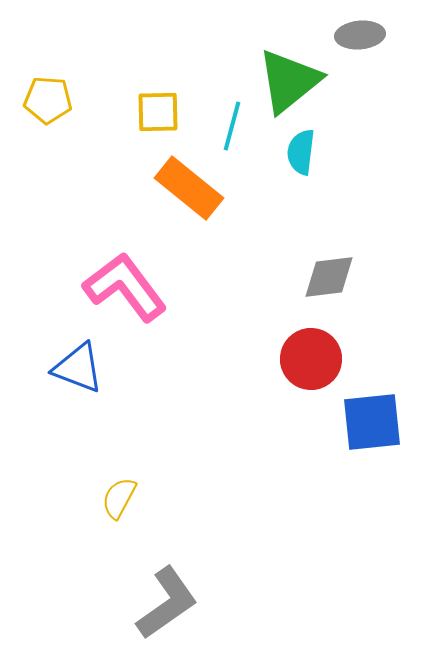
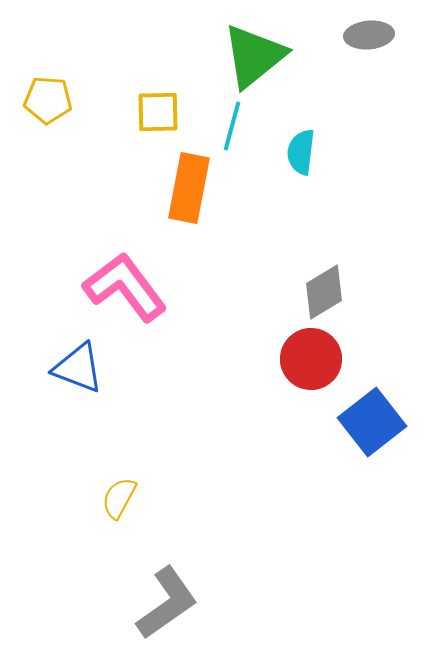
gray ellipse: moved 9 px right
green triangle: moved 35 px left, 25 px up
orange rectangle: rotated 62 degrees clockwise
gray diamond: moved 5 px left, 15 px down; rotated 24 degrees counterclockwise
blue square: rotated 32 degrees counterclockwise
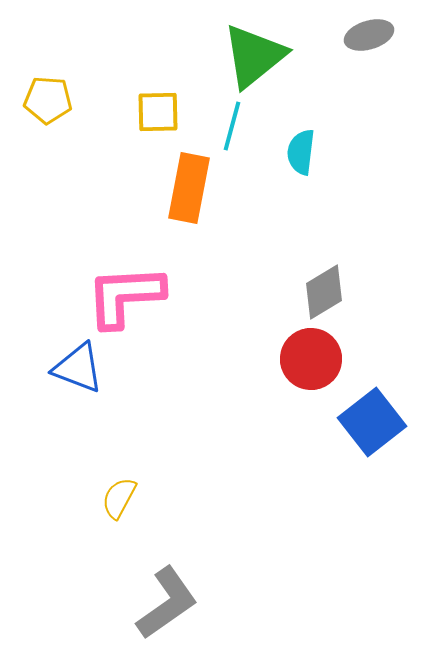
gray ellipse: rotated 12 degrees counterclockwise
pink L-shape: moved 9 px down; rotated 56 degrees counterclockwise
